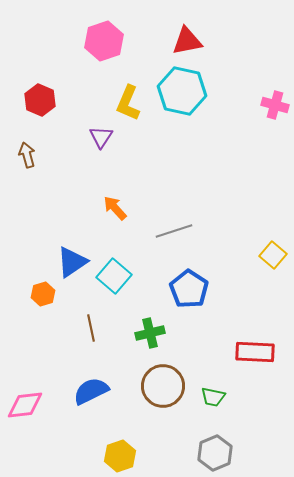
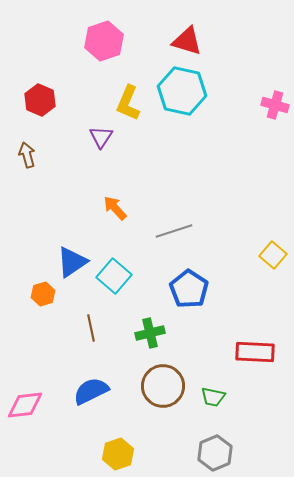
red triangle: rotated 28 degrees clockwise
yellow hexagon: moved 2 px left, 2 px up
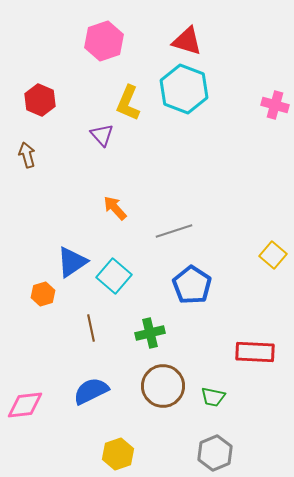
cyan hexagon: moved 2 px right, 2 px up; rotated 9 degrees clockwise
purple triangle: moved 1 px right, 2 px up; rotated 15 degrees counterclockwise
blue pentagon: moved 3 px right, 4 px up
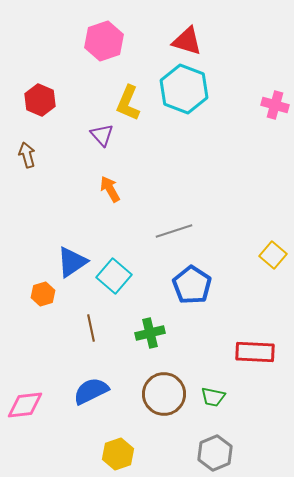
orange arrow: moved 5 px left, 19 px up; rotated 12 degrees clockwise
brown circle: moved 1 px right, 8 px down
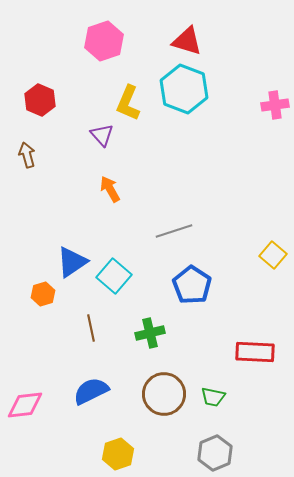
pink cross: rotated 24 degrees counterclockwise
